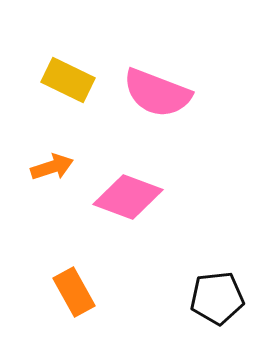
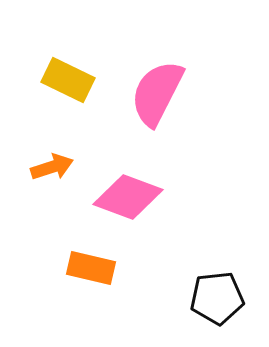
pink semicircle: rotated 96 degrees clockwise
orange rectangle: moved 17 px right, 24 px up; rotated 48 degrees counterclockwise
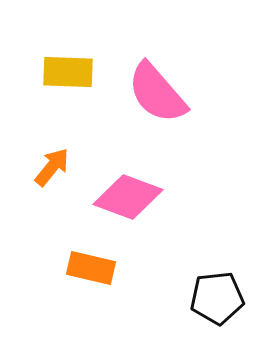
yellow rectangle: moved 8 px up; rotated 24 degrees counterclockwise
pink semicircle: rotated 68 degrees counterclockwise
orange arrow: rotated 33 degrees counterclockwise
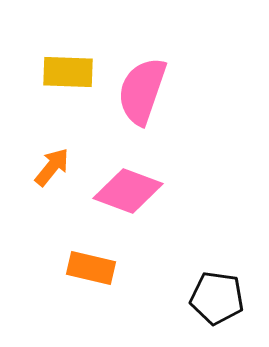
pink semicircle: moved 15 px left, 2 px up; rotated 60 degrees clockwise
pink diamond: moved 6 px up
black pentagon: rotated 14 degrees clockwise
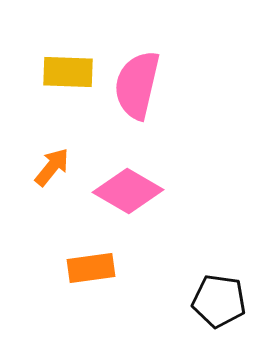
pink semicircle: moved 5 px left, 6 px up; rotated 6 degrees counterclockwise
pink diamond: rotated 10 degrees clockwise
orange rectangle: rotated 21 degrees counterclockwise
black pentagon: moved 2 px right, 3 px down
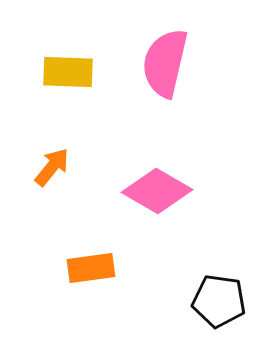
pink semicircle: moved 28 px right, 22 px up
pink diamond: moved 29 px right
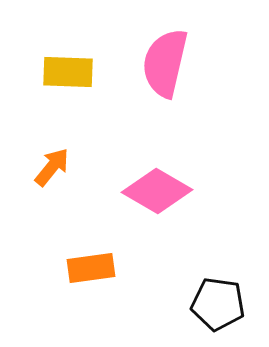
black pentagon: moved 1 px left, 3 px down
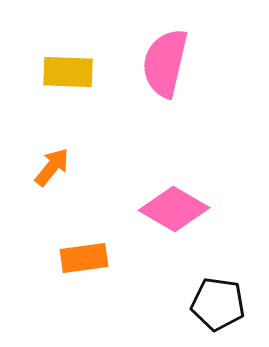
pink diamond: moved 17 px right, 18 px down
orange rectangle: moved 7 px left, 10 px up
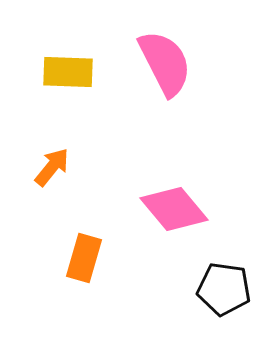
pink semicircle: rotated 140 degrees clockwise
pink diamond: rotated 20 degrees clockwise
orange rectangle: rotated 66 degrees counterclockwise
black pentagon: moved 6 px right, 15 px up
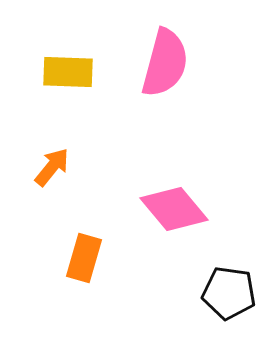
pink semicircle: rotated 42 degrees clockwise
black pentagon: moved 5 px right, 4 px down
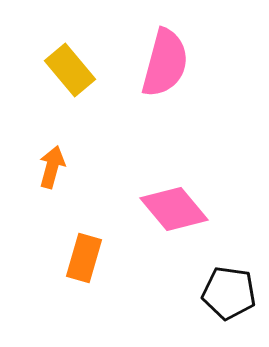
yellow rectangle: moved 2 px right, 2 px up; rotated 48 degrees clockwise
orange arrow: rotated 24 degrees counterclockwise
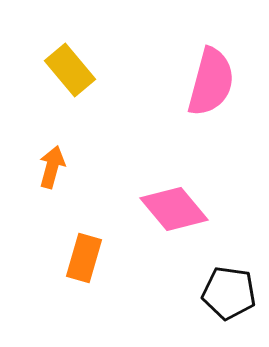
pink semicircle: moved 46 px right, 19 px down
